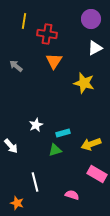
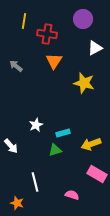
purple circle: moved 8 px left
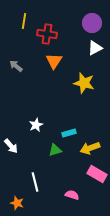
purple circle: moved 9 px right, 4 px down
cyan rectangle: moved 6 px right
yellow arrow: moved 1 px left, 4 px down
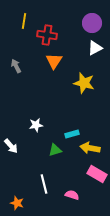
red cross: moved 1 px down
gray arrow: rotated 24 degrees clockwise
white star: rotated 16 degrees clockwise
cyan rectangle: moved 3 px right, 1 px down
yellow arrow: rotated 30 degrees clockwise
white line: moved 9 px right, 2 px down
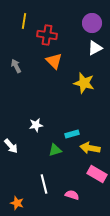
orange triangle: rotated 18 degrees counterclockwise
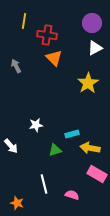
orange triangle: moved 3 px up
yellow star: moved 4 px right; rotated 25 degrees clockwise
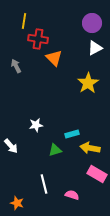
red cross: moved 9 px left, 4 px down
